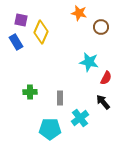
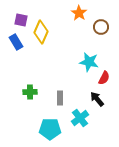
orange star: rotated 21 degrees clockwise
red semicircle: moved 2 px left
black arrow: moved 6 px left, 3 px up
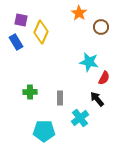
cyan pentagon: moved 6 px left, 2 px down
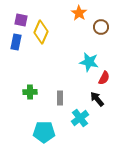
blue rectangle: rotated 42 degrees clockwise
cyan pentagon: moved 1 px down
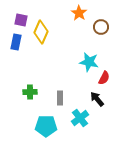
cyan pentagon: moved 2 px right, 6 px up
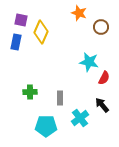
orange star: rotated 14 degrees counterclockwise
black arrow: moved 5 px right, 6 px down
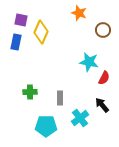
brown circle: moved 2 px right, 3 px down
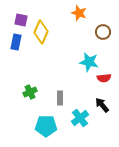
brown circle: moved 2 px down
red semicircle: rotated 56 degrees clockwise
green cross: rotated 24 degrees counterclockwise
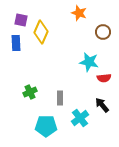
blue rectangle: moved 1 px down; rotated 14 degrees counterclockwise
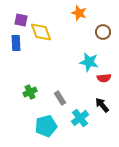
yellow diamond: rotated 45 degrees counterclockwise
gray rectangle: rotated 32 degrees counterclockwise
cyan pentagon: rotated 15 degrees counterclockwise
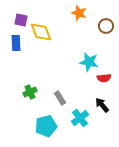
brown circle: moved 3 px right, 6 px up
